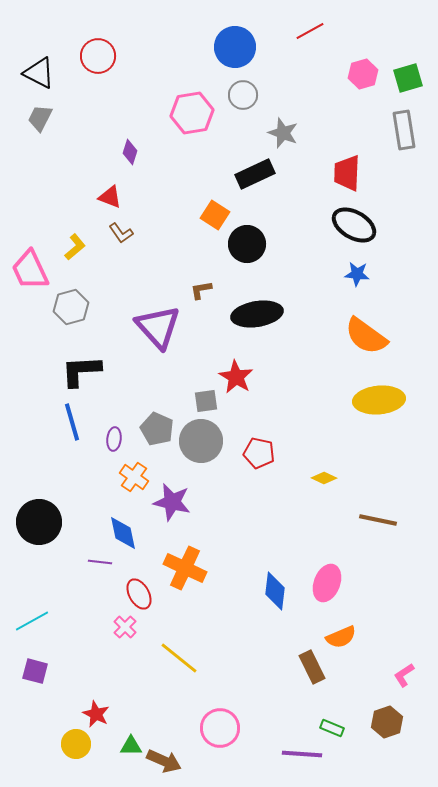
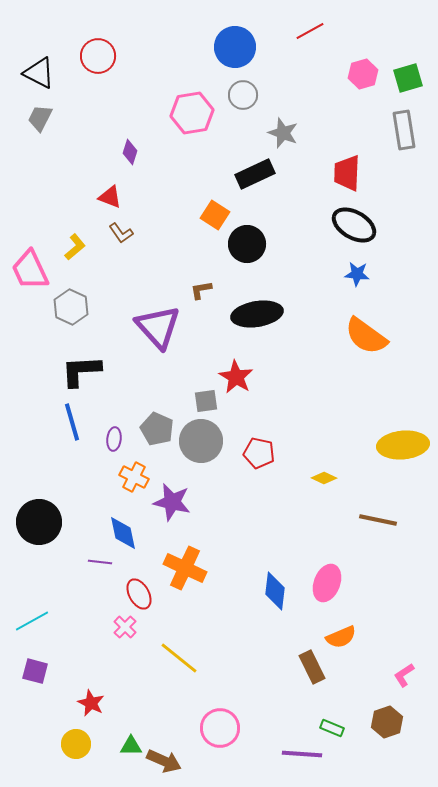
gray hexagon at (71, 307): rotated 20 degrees counterclockwise
yellow ellipse at (379, 400): moved 24 px right, 45 px down
orange cross at (134, 477): rotated 8 degrees counterclockwise
red star at (96, 714): moved 5 px left, 11 px up
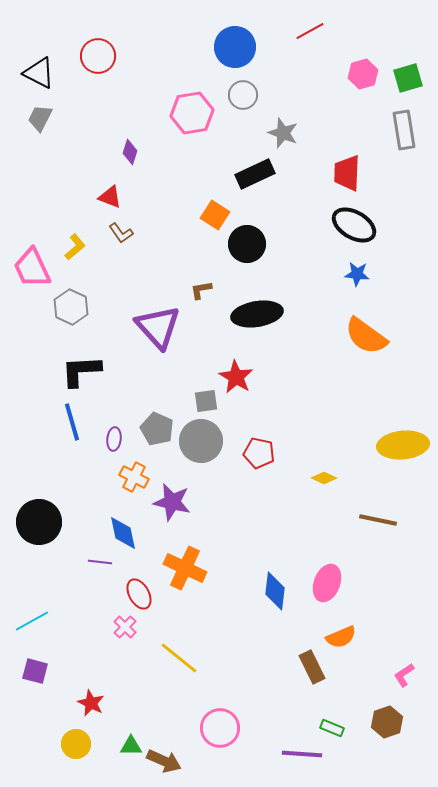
pink trapezoid at (30, 270): moved 2 px right, 2 px up
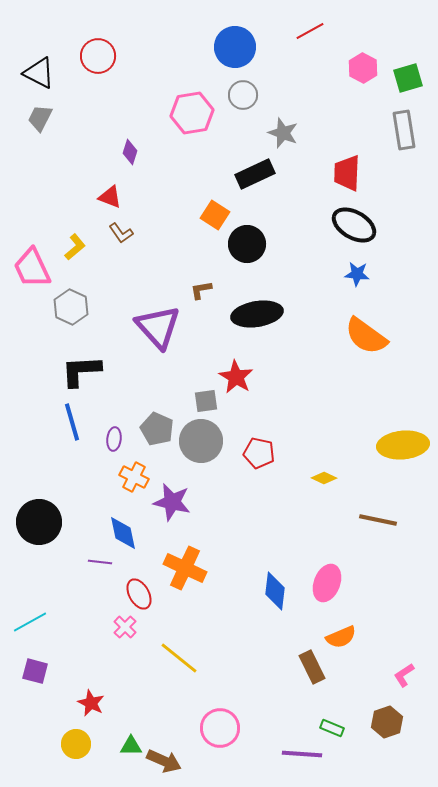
pink hexagon at (363, 74): moved 6 px up; rotated 16 degrees counterclockwise
cyan line at (32, 621): moved 2 px left, 1 px down
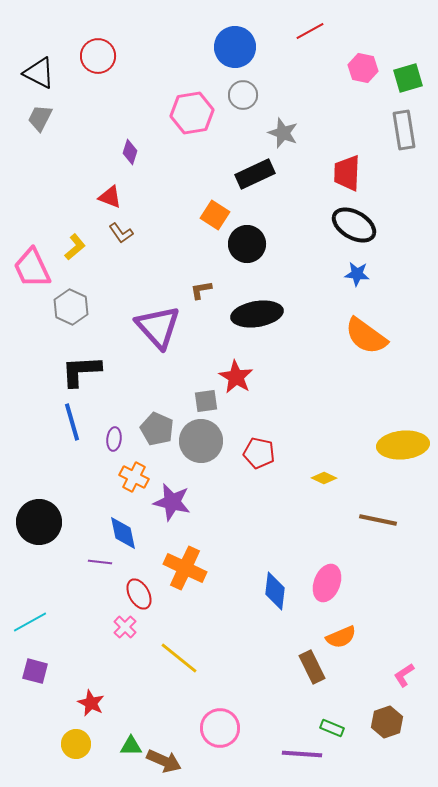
pink hexagon at (363, 68): rotated 16 degrees counterclockwise
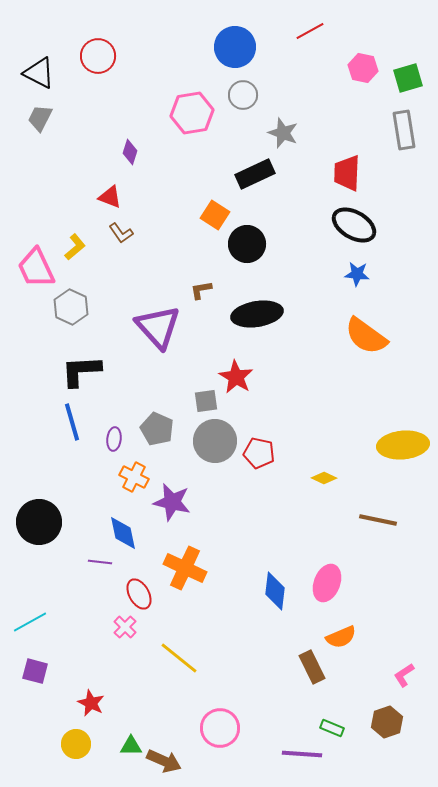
pink trapezoid at (32, 268): moved 4 px right
gray circle at (201, 441): moved 14 px right
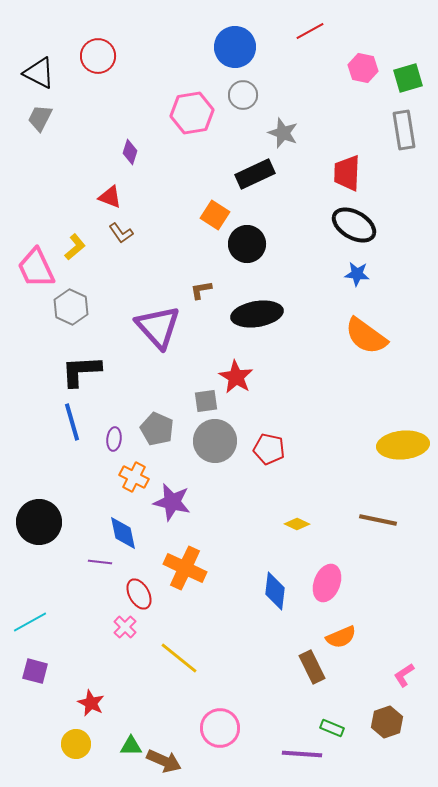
red pentagon at (259, 453): moved 10 px right, 4 px up
yellow diamond at (324, 478): moved 27 px left, 46 px down
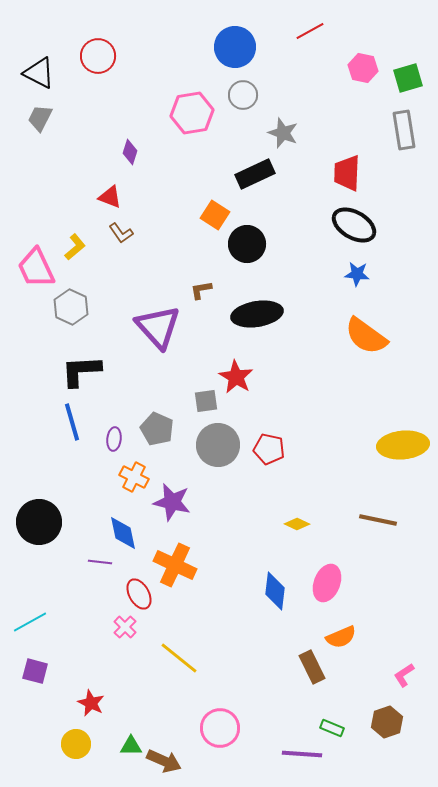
gray circle at (215, 441): moved 3 px right, 4 px down
orange cross at (185, 568): moved 10 px left, 3 px up
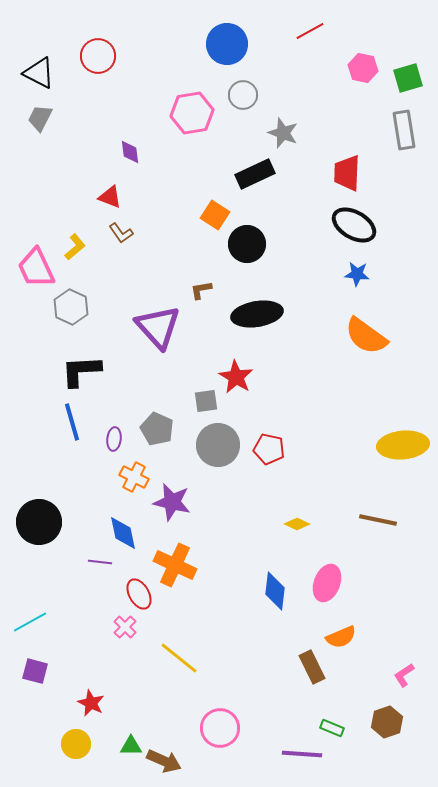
blue circle at (235, 47): moved 8 px left, 3 px up
purple diamond at (130, 152): rotated 25 degrees counterclockwise
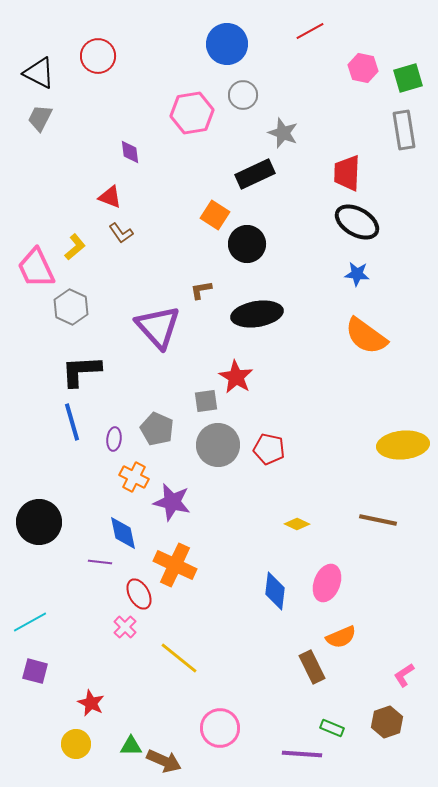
black ellipse at (354, 225): moved 3 px right, 3 px up
